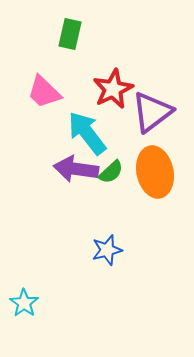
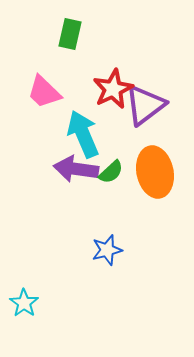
purple triangle: moved 7 px left, 7 px up
cyan arrow: moved 4 px left, 1 px down; rotated 15 degrees clockwise
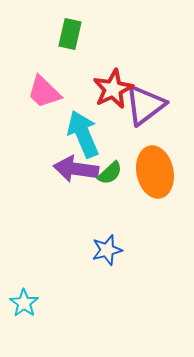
green semicircle: moved 1 px left, 1 px down
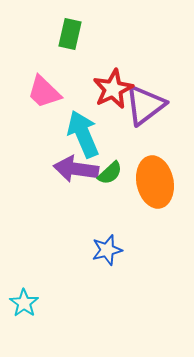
orange ellipse: moved 10 px down
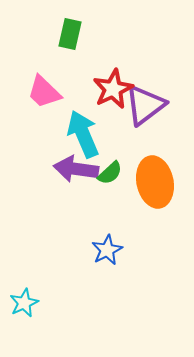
blue star: rotated 12 degrees counterclockwise
cyan star: rotated 12 degrees clockwise
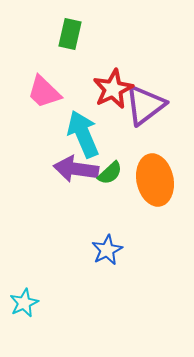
orange ellipse: moved 2 px up
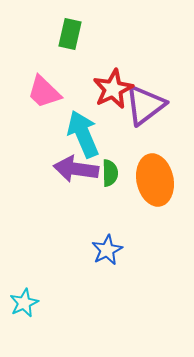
green semicircle: rotated 48 degrees counterclockwise
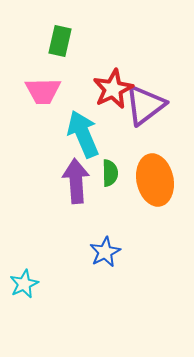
green rectangle: moved 10 px left, 7 px down
pink trapezoid: moved 1 px left, 1 px up; rotated 45 degrees counterclockwise
purple arrow: moved 12 px down; rotated 78 degrees clockwise
blue star: moved 2 px left, 2 px down
cyan star: moved 19 px up
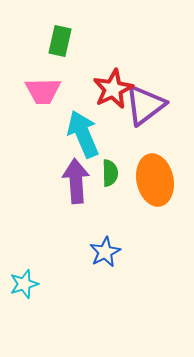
cyan star: rotated 8 degrees clockwise
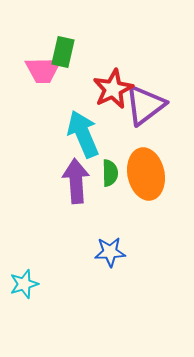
green rectangle: moved 3 px right, 11 px down
pink trapezoid: moved 21 px up
orange ellipse: moved 9 px left, 6 px up
blue star: moved 5 px right; rotated 24 degrees clockwise
